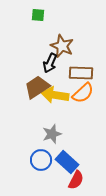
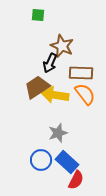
orange semicircle: moved 2 px right, 1 px down; rotated 85 degrees counterclockwise
gray star: moved 6 px right, 1 px up
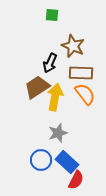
green square: moved 14 px right
brown star: moved 11 px right
yellow arrow: moved 2 px down; rotated 92 degrees clockwise
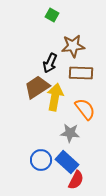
green square: rotated 24 degrees clockwise
brown star: rotated 30 degrees counterclockwise
orange semicircle: moved 15 px down
gray star: moved 12 px right; rotated 24 degrees clockwise
